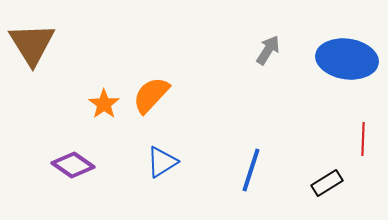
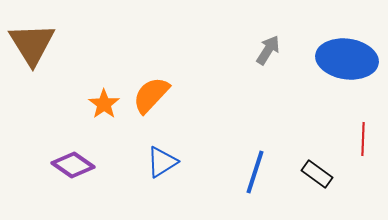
blue line: moved 4 px right, 2 px down
black rectangle: moved 10 px left, 9 px up; rotated 68 degrees clockwise
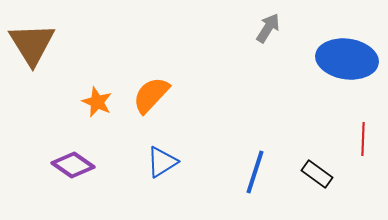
gray arrow: moved 22 px up
orange star: moved 7 px left, 2 px up; rotated 12 degrees counterclockwise
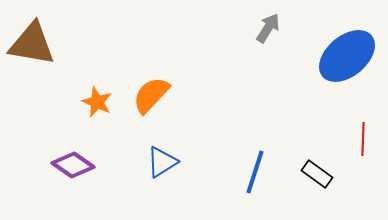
brown triangle: rotated 48 degrees counterclockwise
blue ellipse: moved 3 px up; rotated 48 degrees counterclockwise
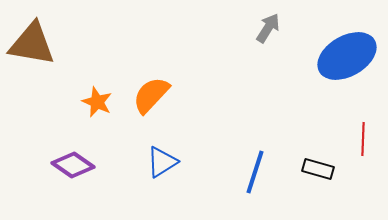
blue ellipse: rotated 10 degrees clockwise
black rectangle: moved 1 px right, 5 px up; rotated 20 degrees counterclockwise
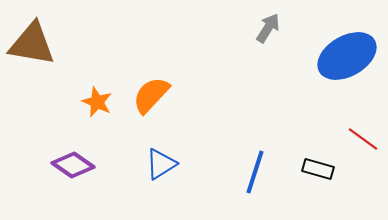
red line: rotated 56 degrees counterclockwise
blue triangle: moved 1 px left, 2 px down
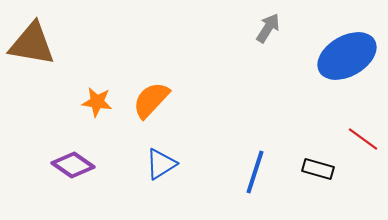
orange semicircle: moved 5 px down
orange star: rotated 16 degrees counterclockwise
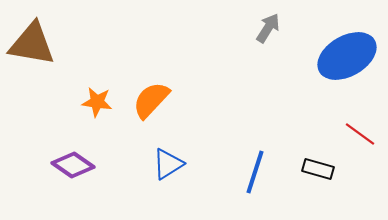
red line: moved 3 px left, 5 px up
blue triangle: moved 7 px right
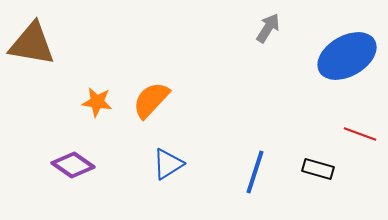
red line: rotated 16 degrees counterclockwise
